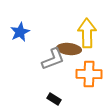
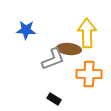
blue star: moved 6 px right, 2 px up; rotated 30 degrees clockwise
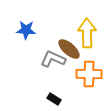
brown ellipse: rotated 35 degrees clockwise
gray L-shape: rotated 135 degrees counterclockwise
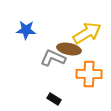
yellow arrow: rotated 60 degrees clockwise
brown ellipse: rotated 30 degrees counterclockwise
gray L-shape: moved 1 px up
